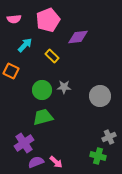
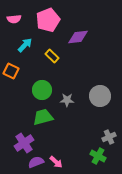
gray star: moved 3 px right, 13 px down
green cross: rotated 14 degrees clockwise
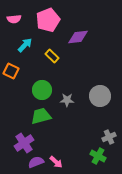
green trapezoid: moved 2 px left, 1 px up
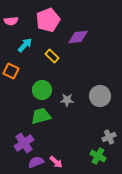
pink semicircle: moved 3 px left, 2 px down
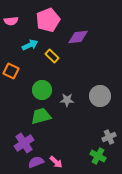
cyan arrow: moved 5 px right; rotated 21 degrees clockwise
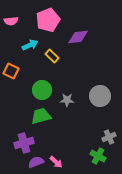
purple cross: rotated 18 degrees clockwise
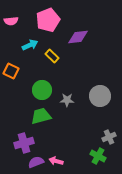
pink arrow: moved 1 px up; rotated 152 degrees clockwise
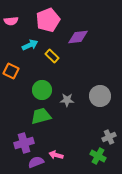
pink arrow: moved 6 px up
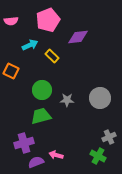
gray circle: moved 2 px down
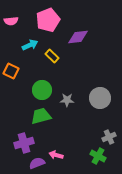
purple semicircle: moved 1 px right, 1 px down
